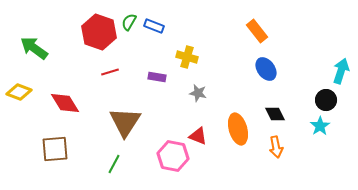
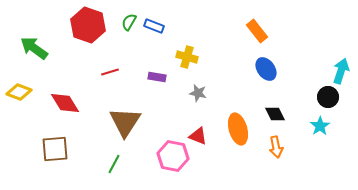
red hexagon: moved 11 px left, 7 px up
black circle: moved 2 px right, 3 px up
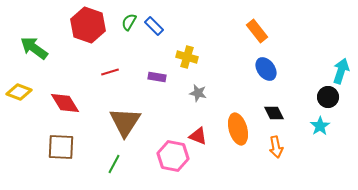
blue rectangle: rotated 24 degrees clockwise
black diamond: moved 1 px left, 1 px up
brown square: moved 6 px right, 2 px up; rotated 8 degrees clockwise
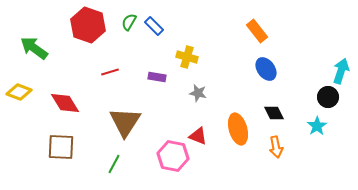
cyan star: moved 3 px left
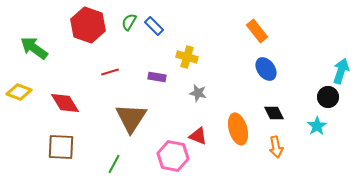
brown triangle: moved 6 px right, 4 px up
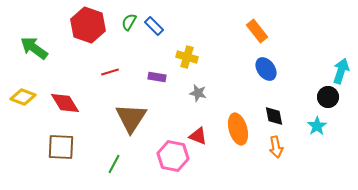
yellow diamond: moved 4 px right, 5 px down
black diamond: moved 3 px down; rotated 15 degrees clockwise
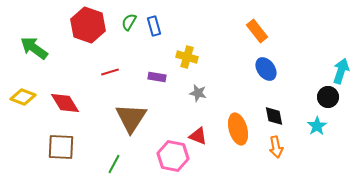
blue rectangle: rotated 30 degrees clockwise
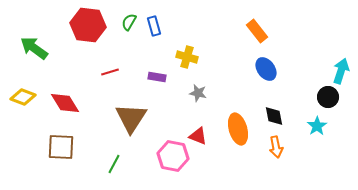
red hexagon: rotated 12 degrees counterclockwise
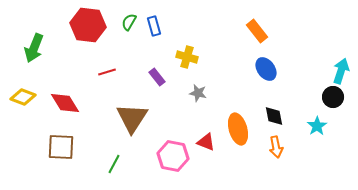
green arrow: rotated 104 degrees counterclockwise
red line: moved 3 px left
purple rectangle: rotated 42 degrees clockwise
black circle: moved 5 px right
brown triangle: moved 1 px right
red triangle: moved 8 px right, 6 px down
